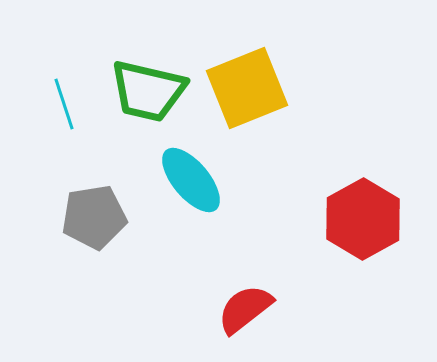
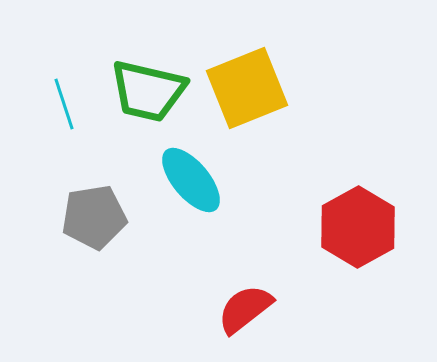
red hexagon: moved 5 px left, 8 px down
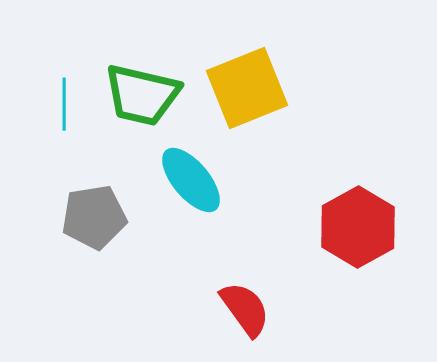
green trapezoid: moved 6 px left, 4 px down
cyan line: rotated 18 degrees clockwise
red semicircle: rotated 92 degrees clockwise
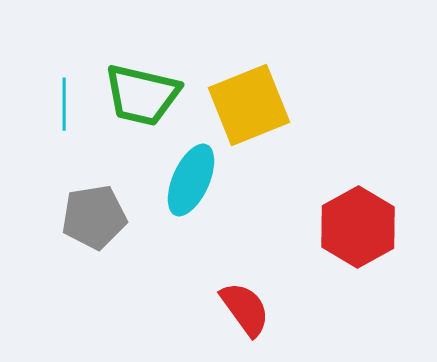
yellow square: moved 2 px right, 17 px down
cyan ellipse: rotated 64 degrees clockwise
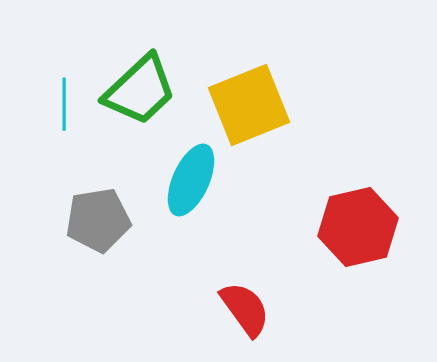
green trapezoid: moved 2 px left, 5 px up; rotated 56 degrees counterclockwise
gray pentagon: moved 4 px right, 3 px down
red hexagon: rotated 16 degrees clockwise
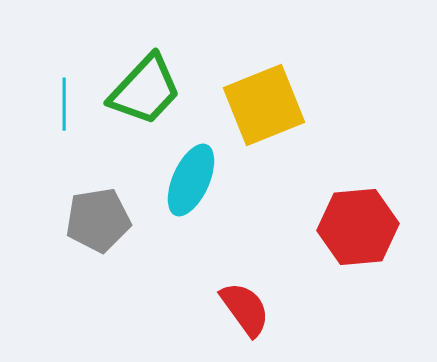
green trapezoid: moved 5 px right; rotated 4 degrees counterclockwise
yellow square: moved 15 px right
red hexagon: rotated 8 degrees clockwise
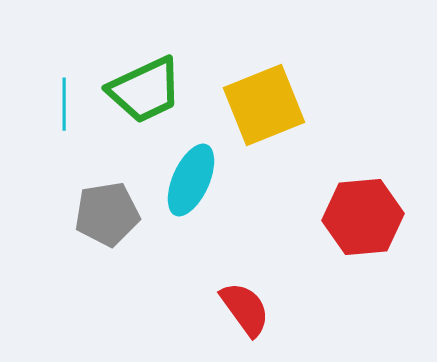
green trapezoid: rotated 22 degrees clockwise
gray pentagon: moved 9 px right, 6 px up
red hexagon: moved 5 px right, 10 px up
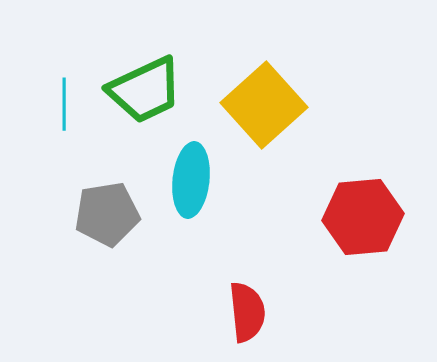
yellow square: rotated 20 degrees counterclockwise
cyan ellipse: rotated 18 degrees counterclockwise
red semicircle: moved 2 px right, 3 px down; rotated 30 degrees clockwise
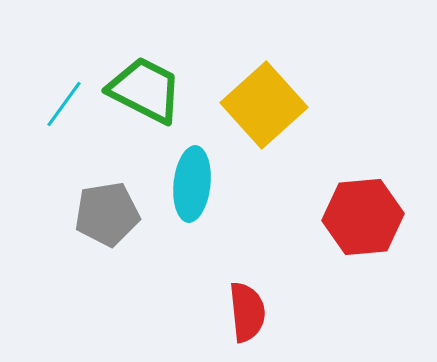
green trapezoid: rotated 128 degrees counterclockwise
cyan line: rotated 36 degrees clockwise
cyan ellipse: moved 1 px right, 4 px down
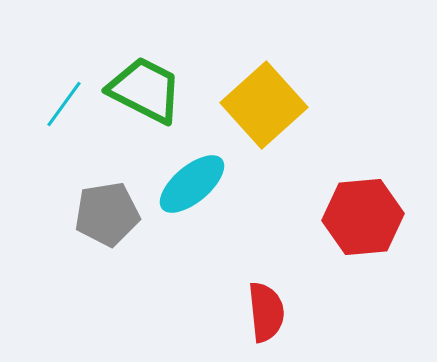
cyan ellipse: rotated 44 degrees clockwise
red semicircle: moved 19 px right
